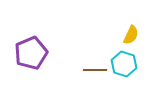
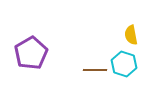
yellow semicircle: rotated 144 degrees clockwise
purple pentagon: rotated 8 degrees counterclockwise
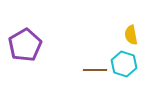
purple pentagon: moved 6 px left, 8 px up
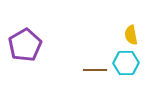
cyan hexagon: moved 2 px right, 1 px up; rotated 20 degrees counterclockwise
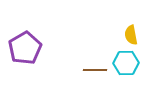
purple pentagon: moved 3 px down
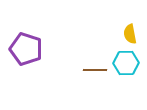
yellow semicircle: moved 1 px left, 1 px up
purple pentagon: moved 1 px right, 1 px down; rotated 24 degrees counterclockwise
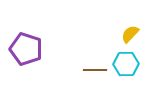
yellow semicircle: rotated 54 degrees clockwise
cyan hexagon: moved 1 px down
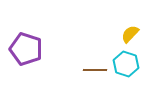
cyan hexagon: rotated 20 degrees clockwise
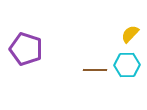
cyan hexagon: moved 1 px right, 1 px down; rotated 20 degrees counterclockwise
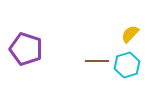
cyan hexagon: rotated 15 degrees counterclockwise
brown line: moved 2 px right, 9 px up
